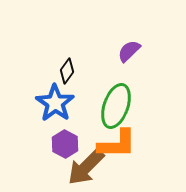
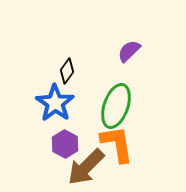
orange L-shape: rotated 99 degrees counterclockwise
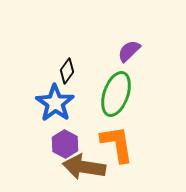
green ellipse: moved 12 px up
brown arrow: moved 2 px left; rotated 54 degrees clockwise
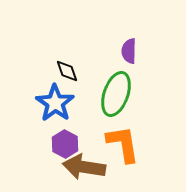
purple semicircle: rotated 45 degrees counterclockwise
black diamond: rotated 55 degrees counterclockwise
orange L-shape: moved 6 px right
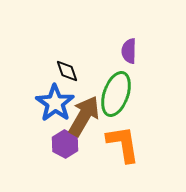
brown arrow: moved 51 px up; rotated 111 degrees clockwise
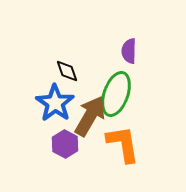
brown arrow: moved 6 px right
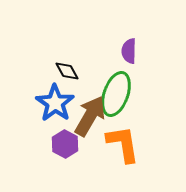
black diamond: rotated 10 degrees counterclockwise
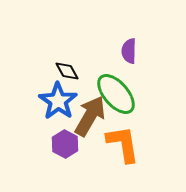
green ellipse: rotated 60 degrees counterclockwise
blue star: moved 3 px right, 2 px up
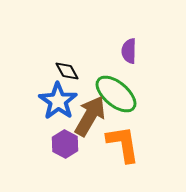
green ellipse: rotated 9 degrees counterclockwise
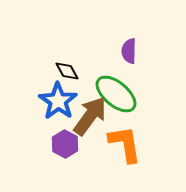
brown arrow: rotated 6 degrees clockwise
orange L-shape: moved 2 px right
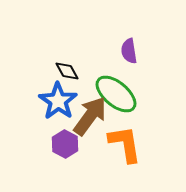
purple semicircle: rotated 10 degrees counterclockwise
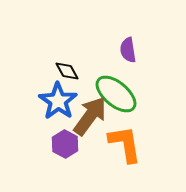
purple semicircle: moved 1 px left, 1 px up
